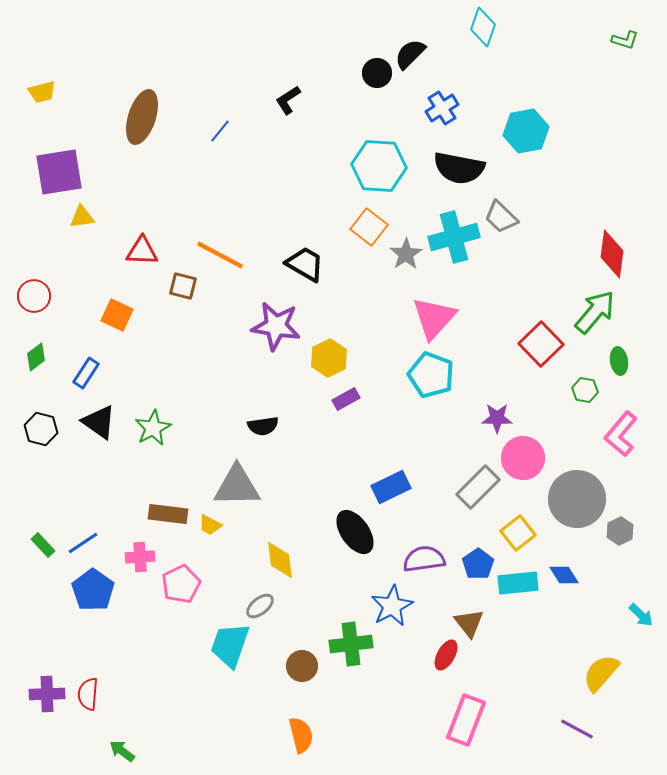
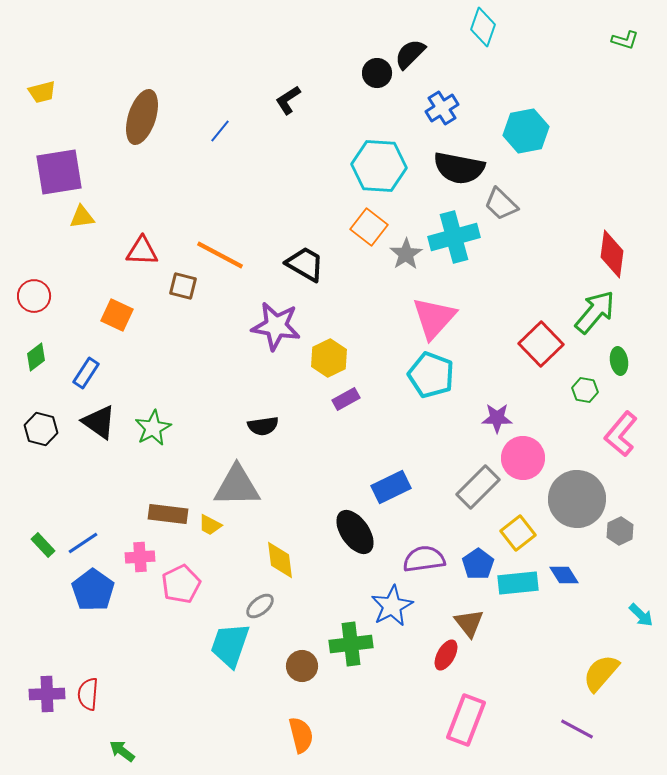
gray trapezoid at (501, 217): moved 13 px up
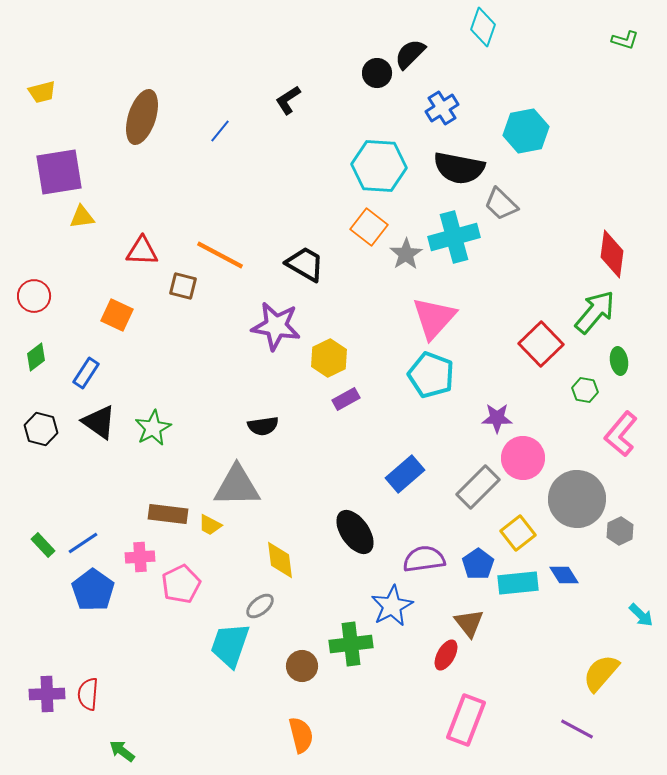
blue rectangle at (391, 487): moved 14 px right, 13 px up; rotated 15 degrees counterclockwise
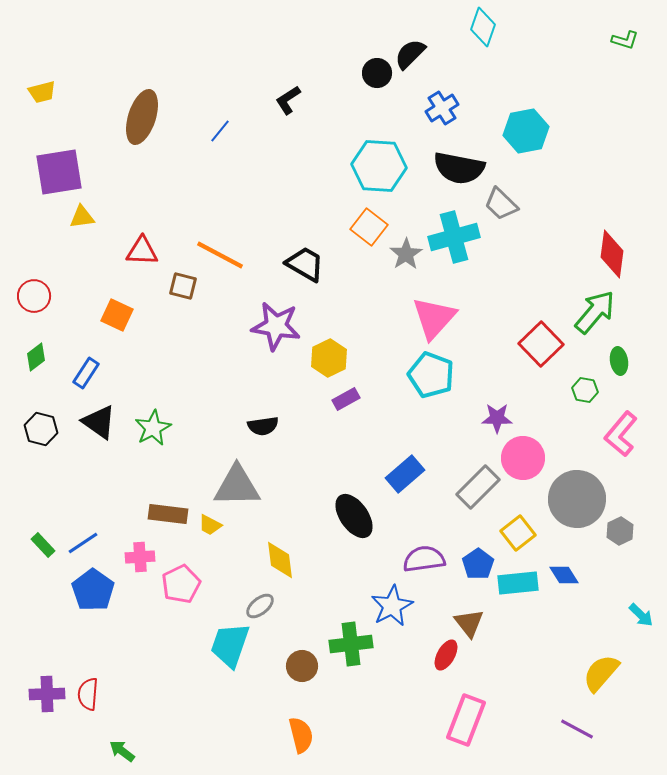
black ellipse at (355, 532): moved 1 px left, 16 px up
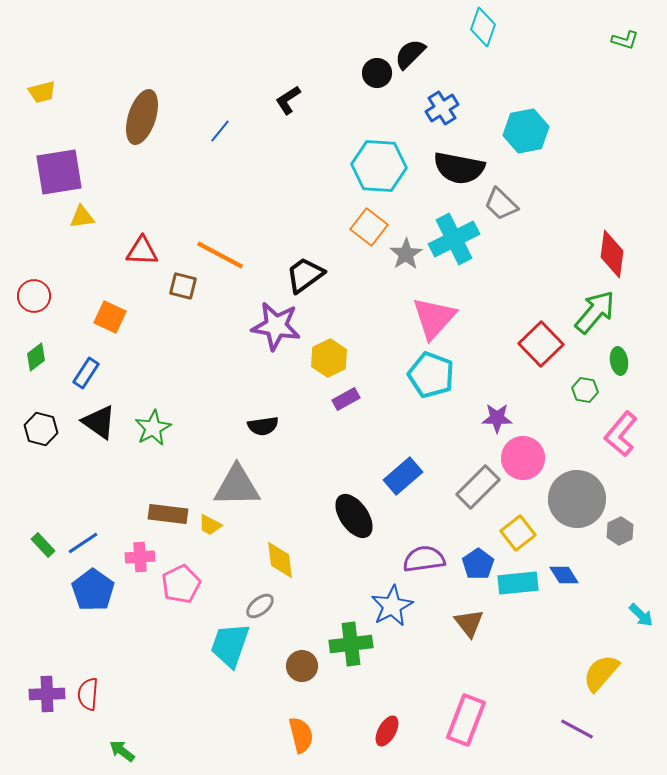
cyan cross at (454, 237): moved 2 px down; rotated 12 degrees counterclockwise
black trapezoid at (305, 264): moved 11 px down; rotated 66 degrees counterclockwise
orange square at (117, 315): moved 7 px left, 2 px down
blue rectangle at (405, 474): moved 2 px left, 2 px down
red ellipse at (446, 655): moved 59 px left, 76 px down
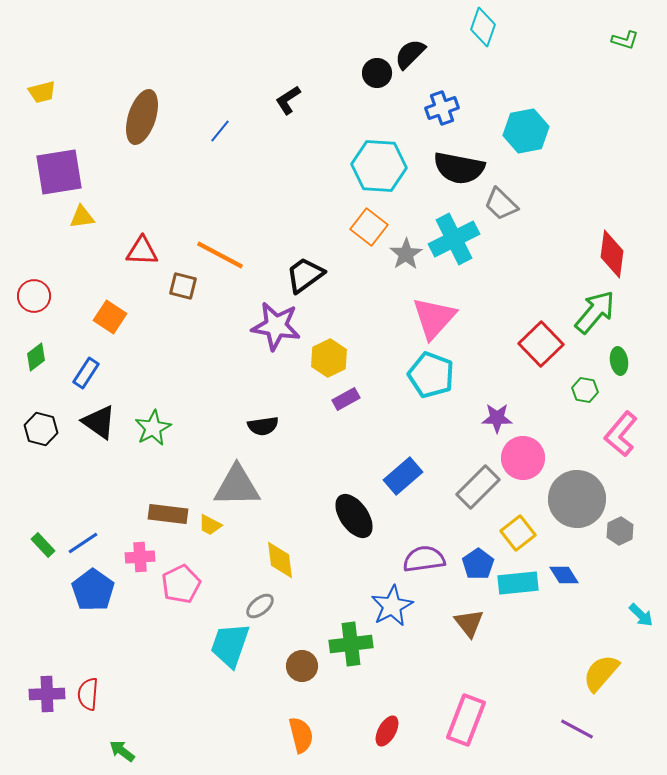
blue cross at (442, 108): rotated 12 degrees clockwise
orange square at (110, 317): rotated 8 degrees clockwise
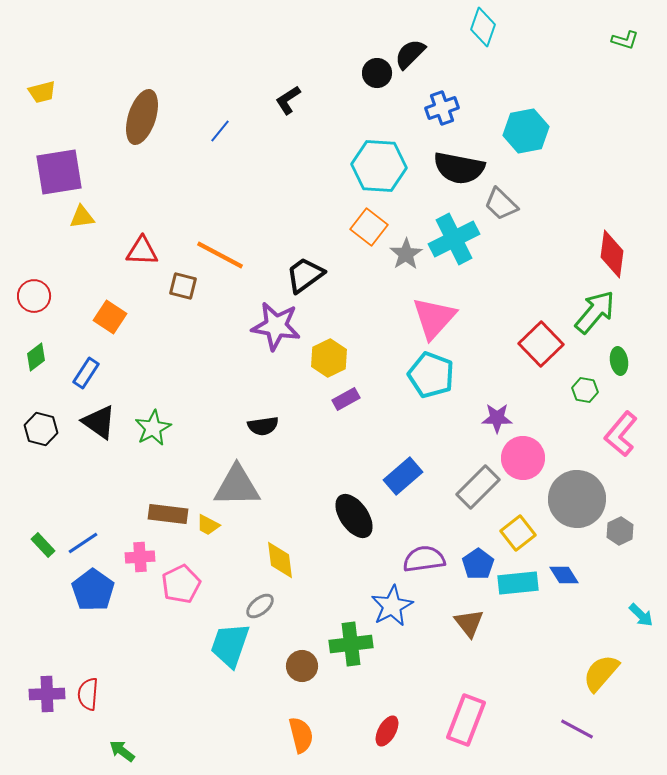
yellow trapezoid at (210, 525): moved 2 px left
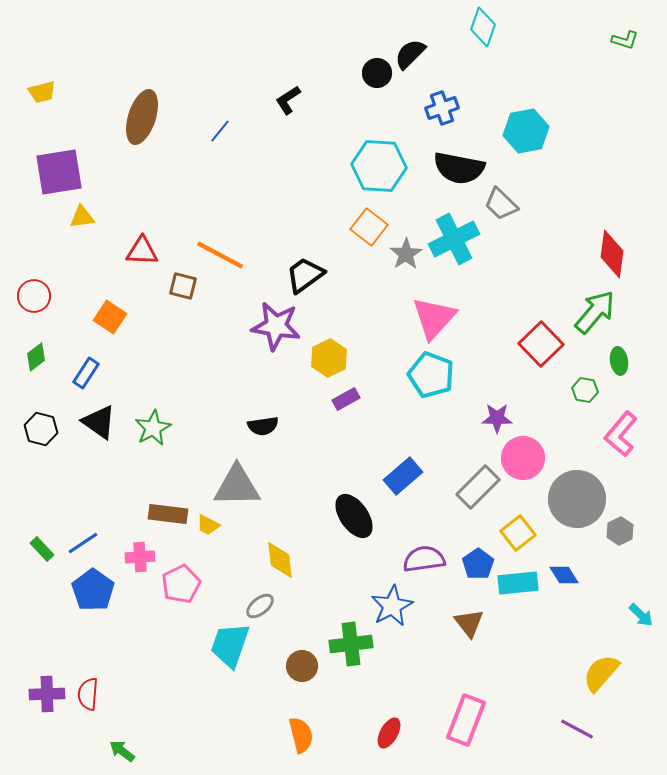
green rectangle at (43, 545): moved 1 px left, 4 px down
red ellipse at (387, 731): moved 2 px right, 2 px down
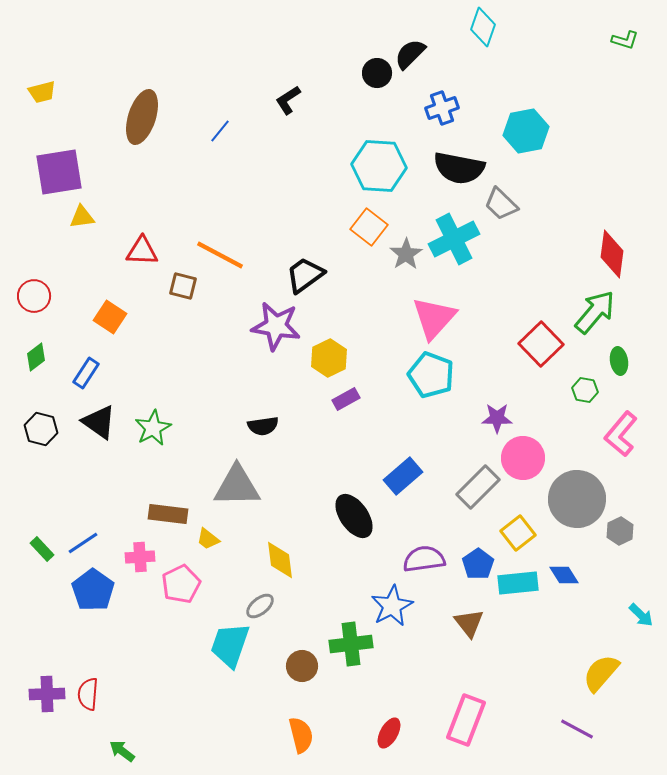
yellow trapezoid at (208, 525): moved 14 px down; rotated 10 degrees clockwise
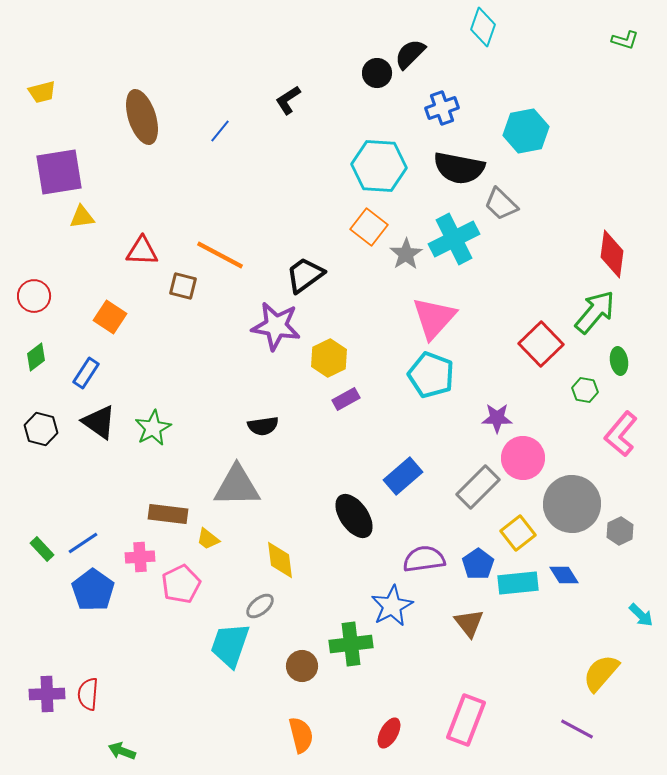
brown ellipse at (142, 117): rotated 36 degrees counterclockwise
gray circle at (577, 499): moved 5 px left, 5 px down
green arrow at (122, 751): rotated 16 degrees counterclockwise
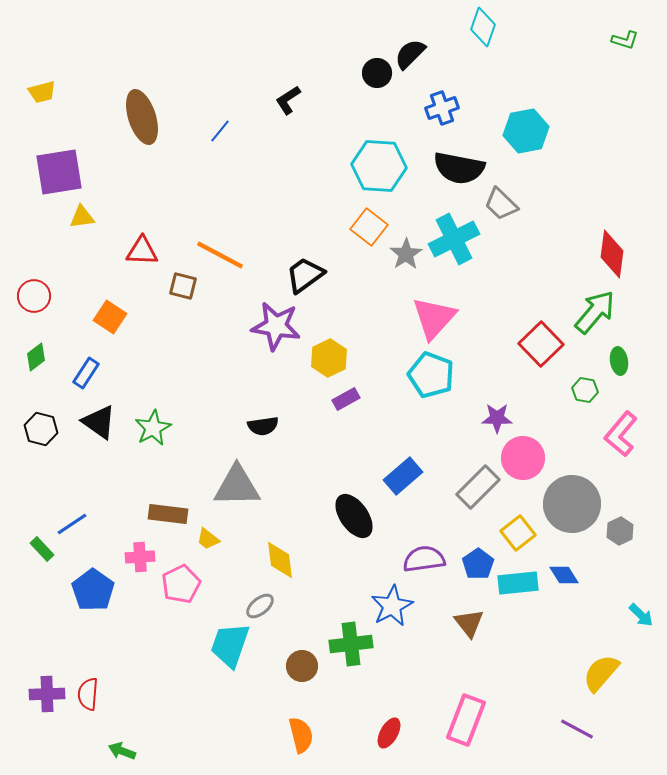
blue line at (83, 543): moved 11 px left, 19 px up
